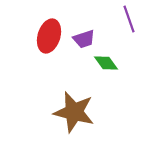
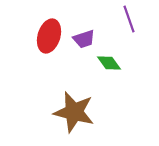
green diamond: moved 3 px right
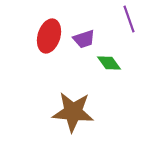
brown star: moved 1 px left; rotated 9 degrees counterclockwise
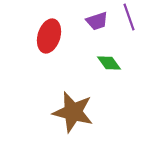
purple line: moved 2 px up
purple trapezoid: moved 13 px right, 18 px up
brown star: rotated 9 degrees clockwise
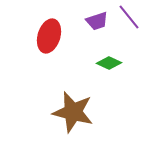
purple line: rotated 20 degrees counterclockwise
green diamond: rotated 30 degrees counterclockwise
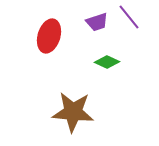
purple trapezoid: moved 1 px down
green diamond: moved 2 px left, 1 px up
brown star: rotated 9 degrees counterclockwise
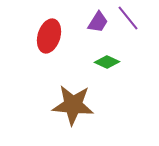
purple line: moved 1 px left, 1 px down
purple trapezoid: moved 1 px right; rotated 40 degrees counterclockwise
brown star: moved 7 px up
